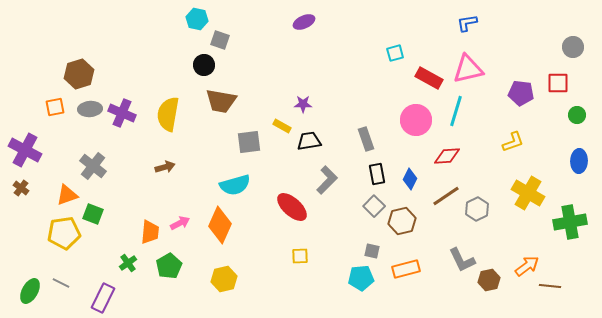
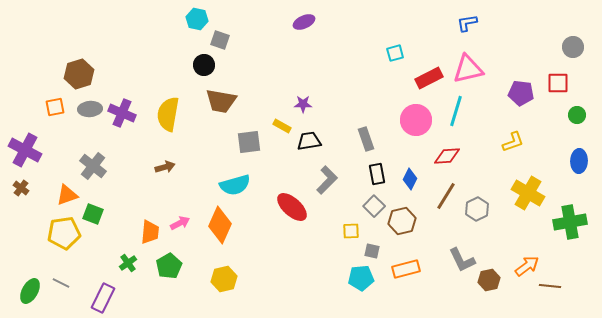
red rectangle at (429, 78): rotated 56 degrees counterclockwise
brown line at (446, 196): rotated 24 degrees counterclockwise
yellow square at (300, 256): moved 51 px right, 25 px up
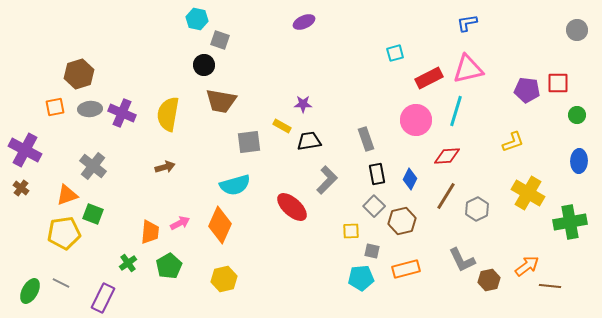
gray circle at (573, 47): moved 4 px right, 17 px up
purple pentagon at (521, 93): moved 6 px right, 3 px up
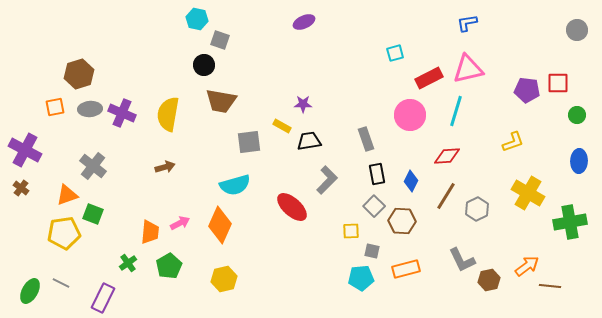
pink circle at (416, 120): moved 6 px left, 5 px up
blue diamond at (410, 179): moved 1 px right, 2 px down
brown hexagon at (402, 221): rotated 16 degrees clockwise
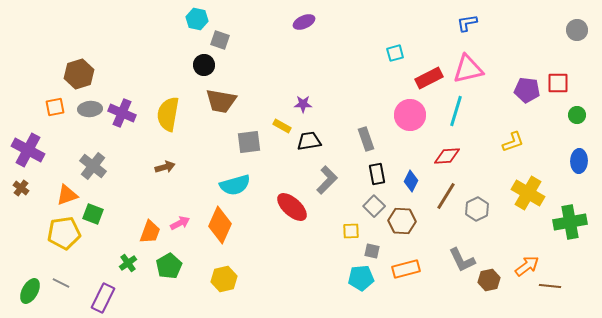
purple cross at (25, 150): moved 3 px right
orange trapezoid at (150, 232): rotated 15 degrees clockwise
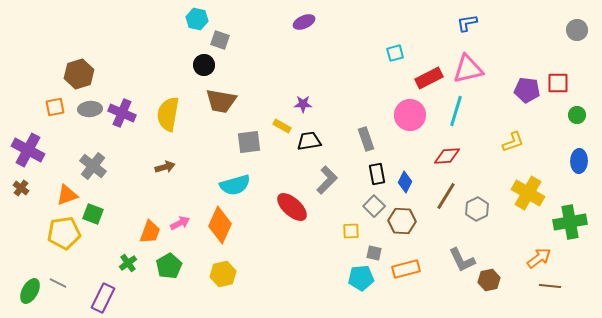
blue diamond at (411, 181): moved 6 px left, 1 px down
gray square at (372, 251): moved 2 px right, 2 px down
orange arrow at (527, 266): moved 12 px right, 8 px up
yellow hexagon at (224, 279): moved 1 px left, 5 px up
gray line at (61, 283): moved 3 px left
